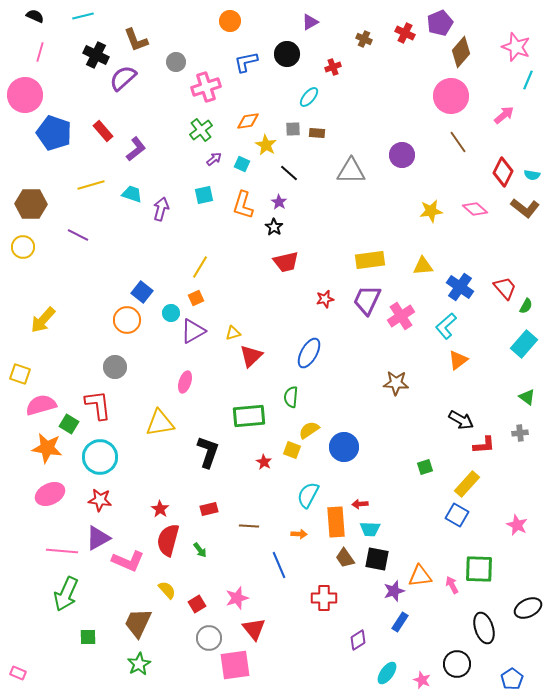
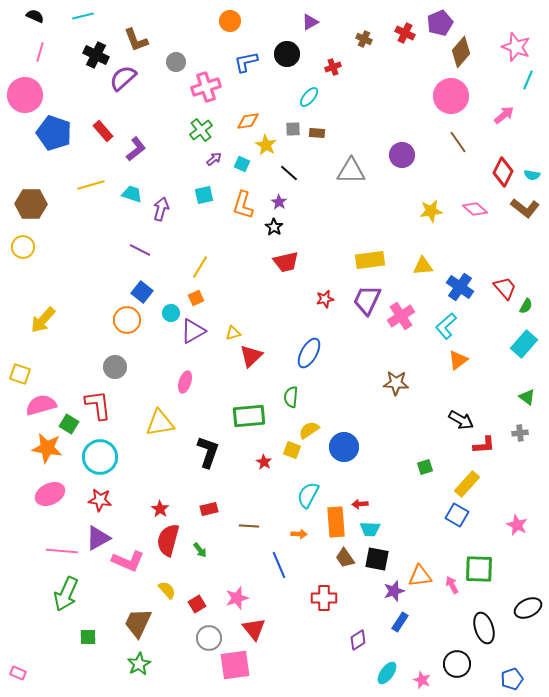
purple line at (78, 235): moved 62 px right, 15 px down
blue pentagon at (512, 679): rotated 15 degrees clockwise
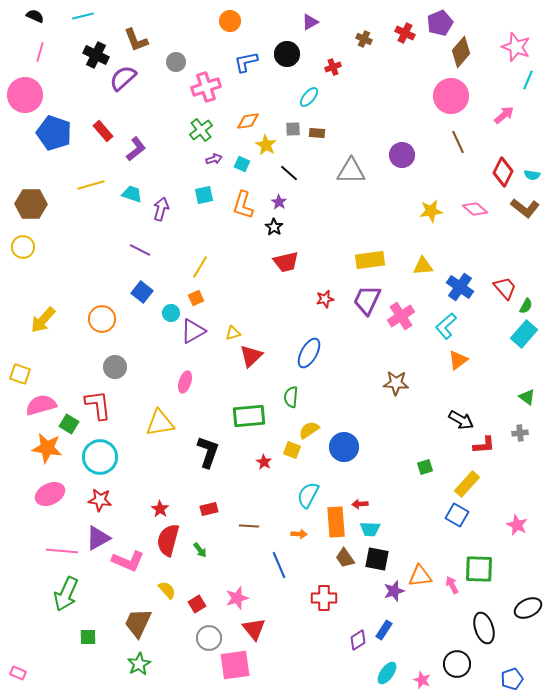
brown line at (458, 142): rotated 10 degrees clockwise
purple arrow at (214, 159): rotated 21 degrees clockwise
orange circle at (127, 320): moved 25 px left, 1 px up
cyan rectangle at (524, 344): moved 10 px up
blue rectangle at (400, 622): moved 16 px left, 8 px down
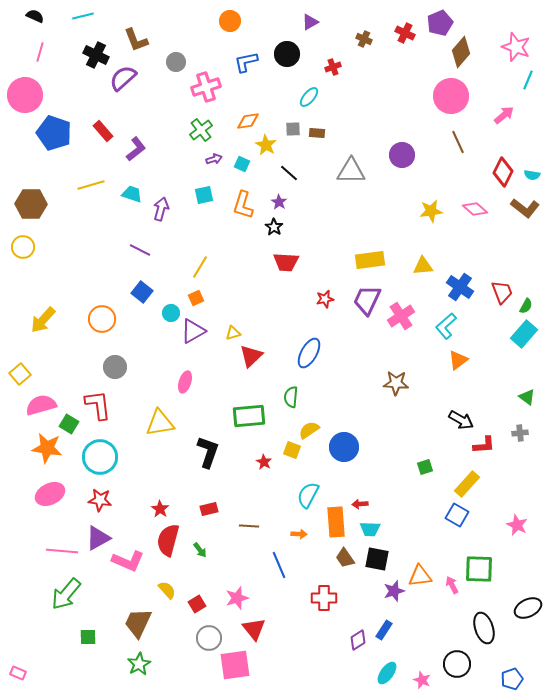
red trapezoid at (286, 262): rotated 16 degrees clockwise
red trapezoid at (505, 288): moved 3 px left, 4 px down; rotated 20 degrees clockwise
yellow square at (20, 374): rotated 30 degrees clockwise
green arrow at (66, 594): rotated 16 degrees clockwise
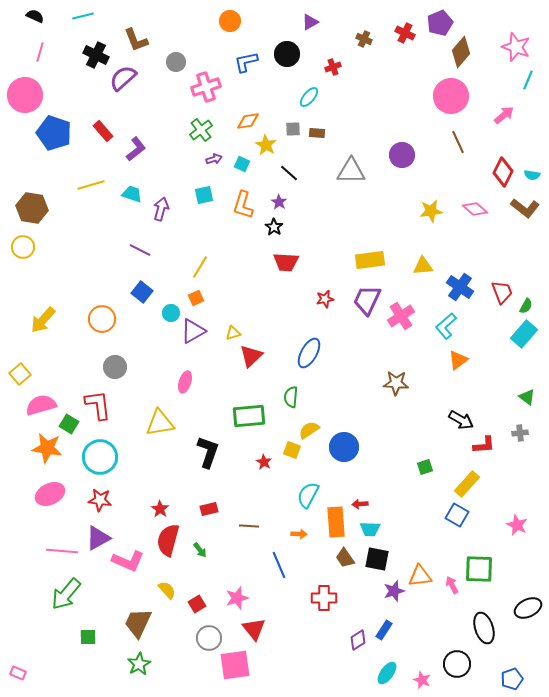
brown hexagon at (31, 204): moved 1 px right, 4 px down; rotated 8 degrees clockwise
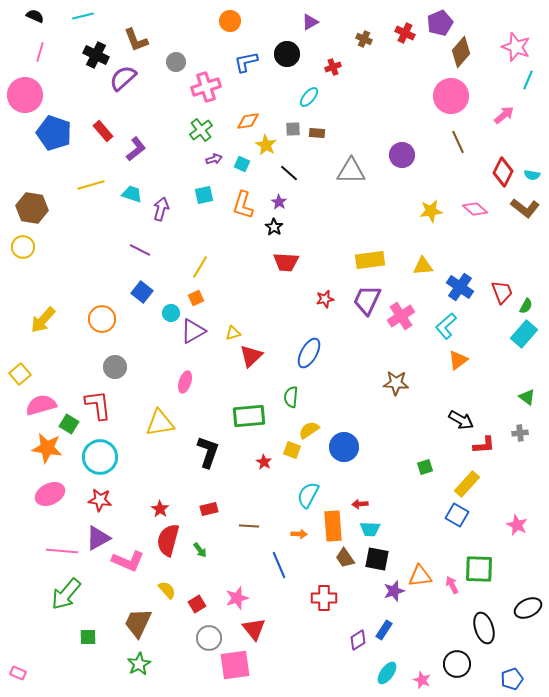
orange rectangle at (336, 522): moved 3 px left, 4 px down
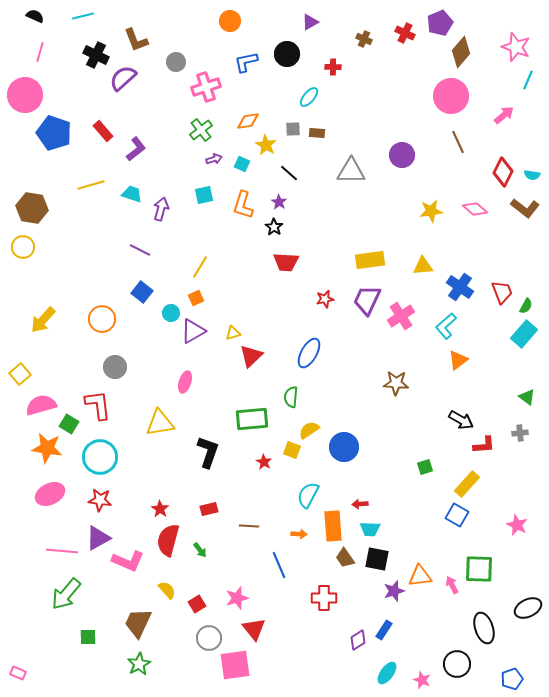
red cross at (333, 67): rotated 21 degrees clockwise
green rectangle at (249, 416): moved 3 px right, 3 px down
